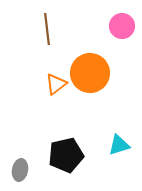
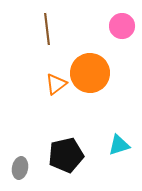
gray ellipse: moved 2 px up
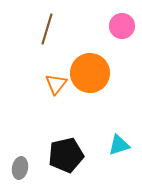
brown line: rotated 24 degrees clockwise
orange triangle: rotated 15 degrees counterclockwise
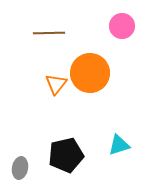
brown line: moved 2 px right, 4 px down; rotated 72 degrees clockwise
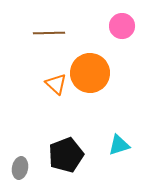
orange triangle: rotated 25 degrees counterclockwise
black pentagon: rotated 8 degrees counterclockwise
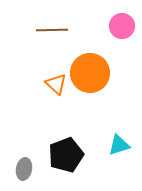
brown line: moved 3 px right, 3 px up
gray ellipse: moved 4 px right, 1 px down
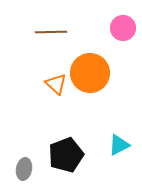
pink circle: moved 1 px right, 2 px down
brown line: moved 1 px left, 2 px down
cyan triangle: rotated 10 degrees counterclockwise
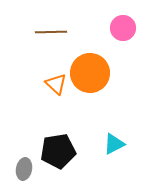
cyan triangle: moved 5 px left, 1 px up
black pentagon: moved 8 px left, 4 px up; rotated 12 degrees clockwise
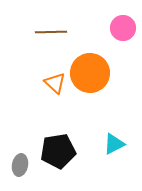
orange triangle: moved 1 px left, 1 px up
gray ellipse: moved 4 px left, 4 px up
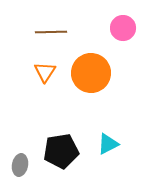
orange circle: moved 1 px right
orange triangle: moved 10 px left, 11 px up; rotated 20 degrees clockwise
cyan triangle: moved 6 px left
black pentagon: moved 3 px right
